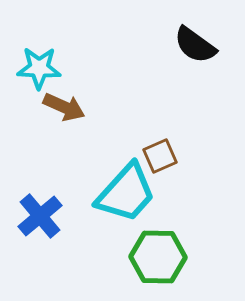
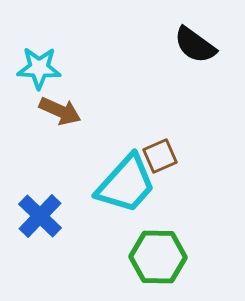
brown arrow: moved 4 px left, 4 px down
cyan trapezoid: moved 9 px up
blue cross: rotated 6 degrees counterclockwise
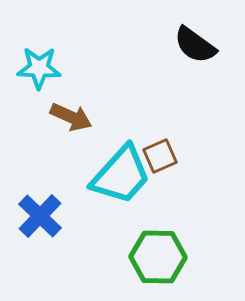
brown arrow: moved 11 px right, 6 px down
cyan trapezoid: moved 5 px left, 9 px up
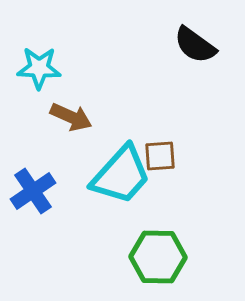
brown square: rotated 20 degrees clockwise
blue cross: moved 7 px left, 25 px up; rotated 12 degrees clockwise
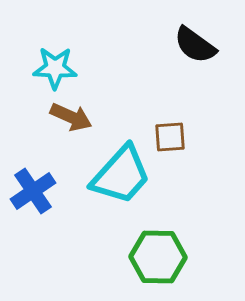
cyan star: moved 16 px right
brown square: moved 10 px right, 19 px up
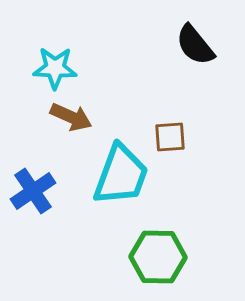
black semicircle: rotated 15 degrees clockwise
cyan trapezoid: rotated 22 degrees counterclockwise
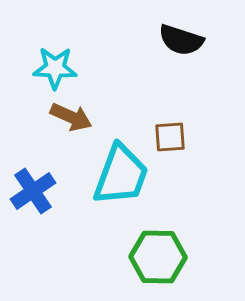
black semicircle: moved 14 px left, 5 px up; rotated 33 degrees counterclockwise
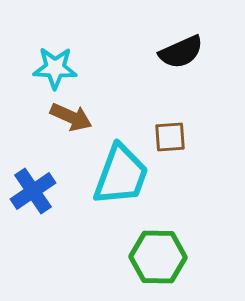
black semicircle: moved 12 px down; rotated 42 degrees counterclockwise
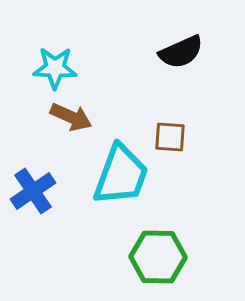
brown square: rotated 8 degrees clockwise
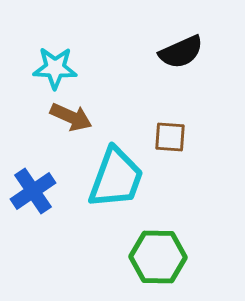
cyan trapezoid: moved 5 px left, 3 px down
